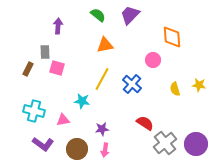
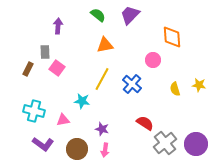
pink square: rotated 21 degrees clockwise
purple star: rotated 24 degrees clockwise
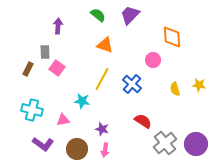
orange triangle: rotated 30 degrees clockwise
cyan cross: moved 2 px left, 1 px up
red semicircle: moved 2 px left, 2 px up
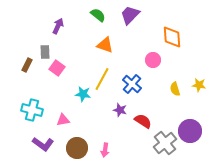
purple arrow: rotated 21 degrees clockwise
brown rectangle: moved 1 px left, 4 px up
cyan star: moved 1 px right, 7 px up
purple star: moved 18 px right, 19 px up
purple circle: moved 6 px left, 13 px up
brown circle: moved 1 px up
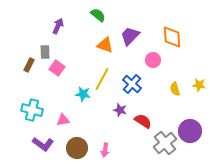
purple trapezoid: moved 21 px down
brown rectangle: moved 2 px right
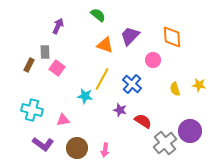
cyan star: moved 2 px right, 2 px down
